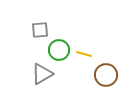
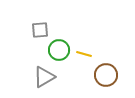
gray triangle: moved 2 px right, 3 px down
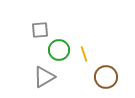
yellow line: rotated 56 degrees clockwise
brown circle: moved 2 px down
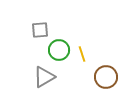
yellow line: moved 2 px left
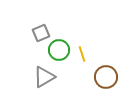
gray square: moved 1 px right, 3 px down; rotated 18 degrees counterclockwise
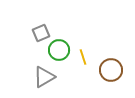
yellow line: moved 1 px right, 3 px down
brown circle: moved 5 px right, 7 px up
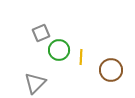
yellow line: moved 2 px left; rotated 21 degrees clockwise
gray triangle: moved 9 px left, 6 px down; rotated 15 degrees counterclockwise
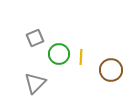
gray square: moved 6 px left, 5 px down
green circle: moved 4 px down
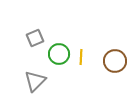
brown circle: moved 4 px right, 9 px up
gray triangle: moved 2 px up
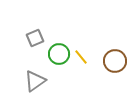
yellow line: rotated 42 degrees counterclockwise
gray triangle: rotated 10 degrees clockwise
